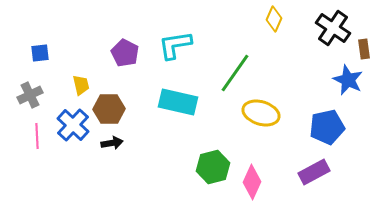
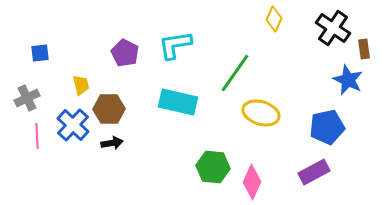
gray cross: moved 3 px left, 3 px down
green hexagon: rotated 20 degrees clockwise
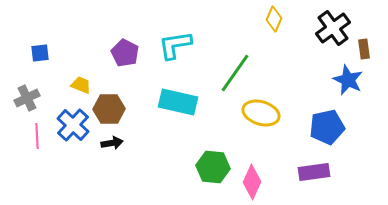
black cross: rotated 20 degrees clockwise
yellow trapezoid: rotated 55 degrees counterclockwise
purple rectangle: rotated 20 degrees clockwise
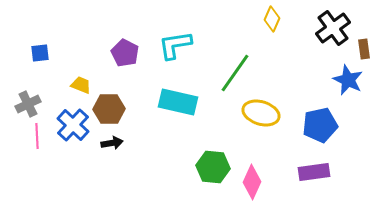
yellow diamond: moved 2 px left
gray cross: moved 1 px right, 6 px down
blue pentagon: moved 7 px left, 2 px up
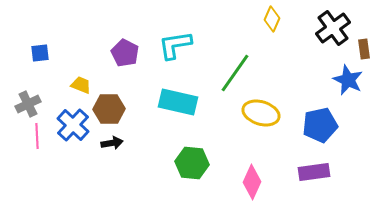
green hexagon: moved 21 px left, 4 px up
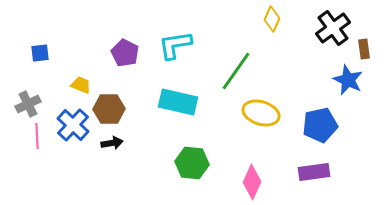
green line: moved 1 px right, 2 px up
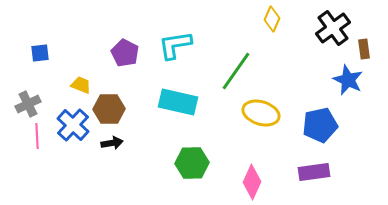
green hexagon: rotated 8 degrees counterclockwise
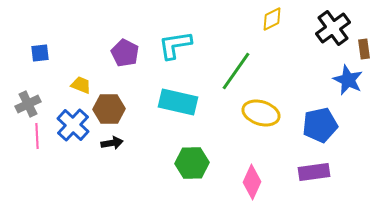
yellow diamond: rotated 40 degrees clockwise
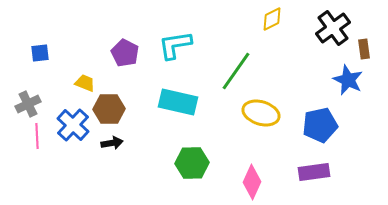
yellow trapezoid: moved 4 px right, 2 px up
